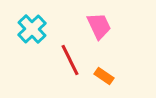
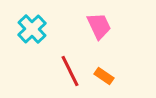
red line: moved 11 px down
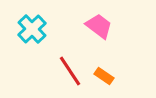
pink trapezoid: rotated 28 degrees counterclockwise
red line: rotated 8 degrees counterclockwise
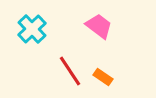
orange rectangle: moved 1 px left, 1 px down
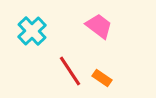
cyan cross: moved 2 px down
orange rectangle: moved 1 px left, 1 px down
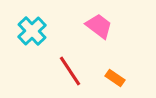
orange rectangle: moved 13 px right
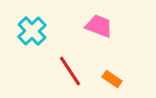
pink trapezoid: rotated 16 degrees counterclockwise
orange rectangle: moved 3 px left, 1 px down
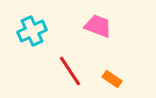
pink trapezoid: moved 1 px left
cyan cross: rotated 20 degrees clockwise
